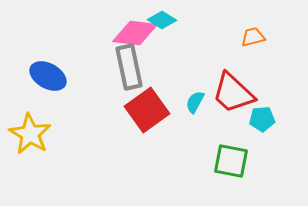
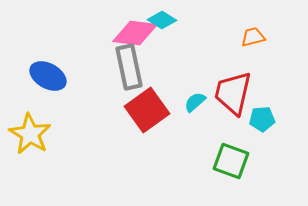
red trapezoid: rotated 60 degrees clockwise
cyan semicircle: rotated 20 degrees clockwise
green square: rotated 9 degrees clockwise
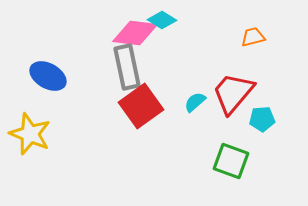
gray rectangle: moved 2 px left
red trapezoid: rotated 27 degrees clockwise
red square: moved 6 px left, 4 px up
yellow star: rotated 9 degrees counterclockwise
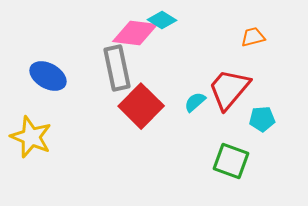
gray rectangle: moved 10 px left, 1 px down
red trapezoid: moved 4 px left, 4 px up
red square: rotated 9 degrees counterclockwise
yellow star: moved 1 px right, 3 px down
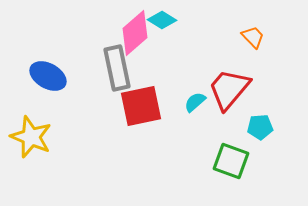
pink diamond: rotated 48 degrees counterclockwise
orange trapezoid: rotated 60 degrees clockwise
red square: rotated 33 degrees clockwise
cyan pentagon: moved 2 px left, 8 px down
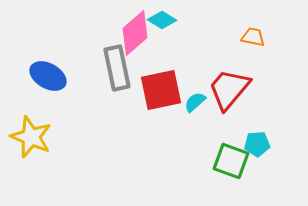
orange trapezoid: rotated 35 degrees counterclockwise
red square: moved 20 px right, 16 px up
cyan pentagon: moved 3 px left, 17 px down
